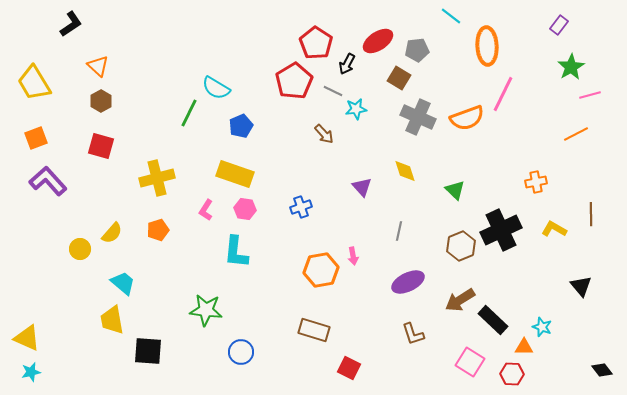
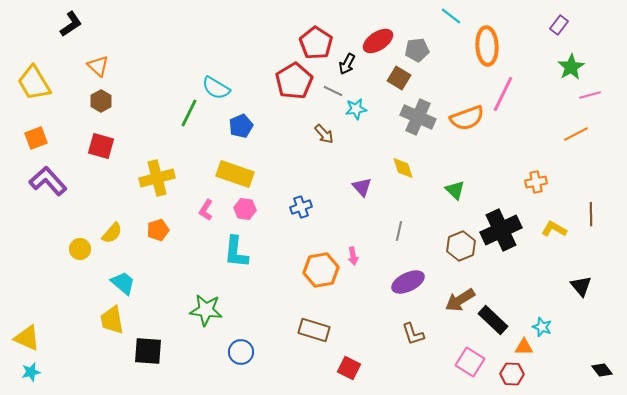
yellow diamond at (405, 171): moved 2 px left, 3 px up
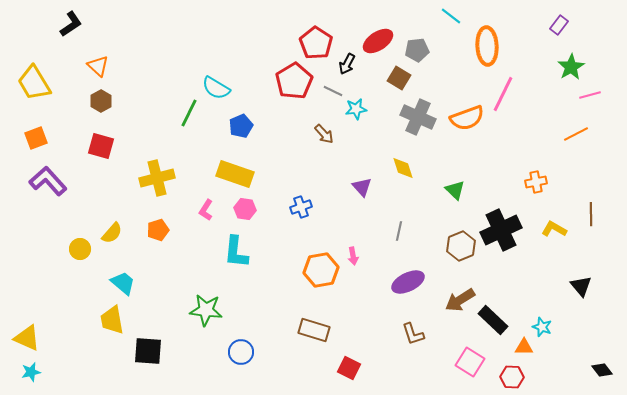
red hexagon at (512, 374): moved 3 px down
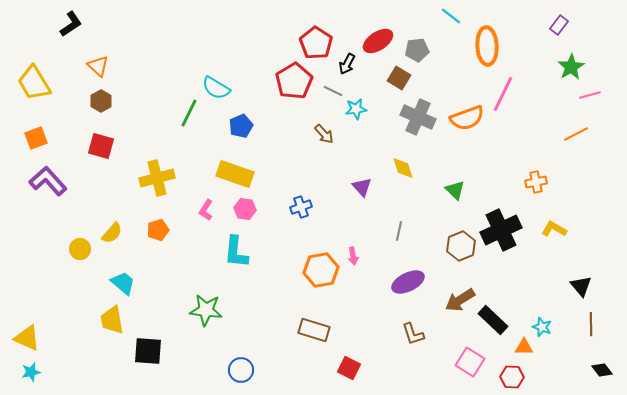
brown line at (591, 214): moved 110 px down
blue circle at (241, 352): moved 18 px down
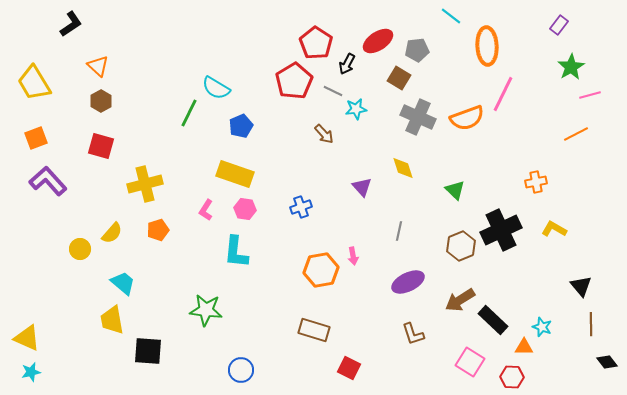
yellow cross at (157, 178): moved 12 px left, 6 px down
black diamond at (602, 370): moved 5 px right, 8 px up
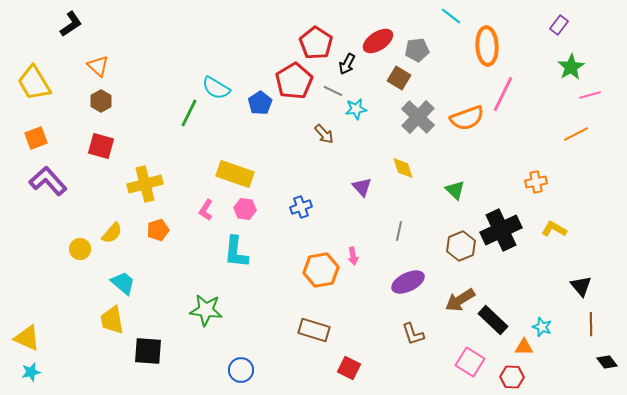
gray cross at (418, 117): rotated 20 degrees clockwise
blue pentagon at (241, 126): moved 19 px right, 23 px up; rotated 10 degrees counterclockwise
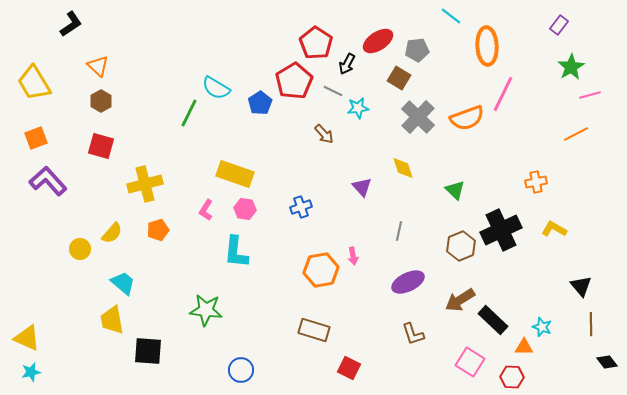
cyan star at (356, 109): moved 2 px right, 1 px up
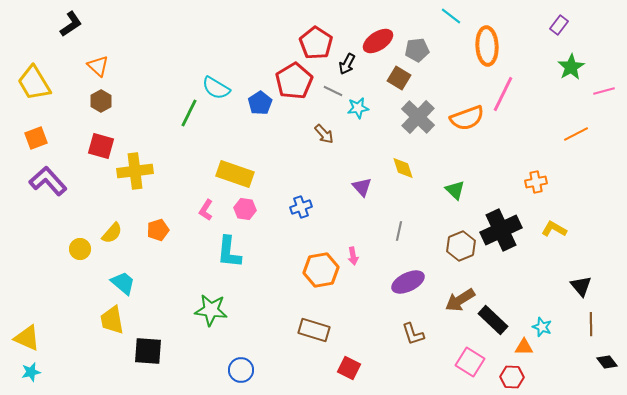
pink line at (590, 95): moved 14 px right, 4 px up
yellow cross at (145, 184): moved 10 px left, 13 px up; rotated 8 degrees clockwise
cyan L-shape at (236, 252): moved 7 px left
green star at (206, 310): moved 5 px right
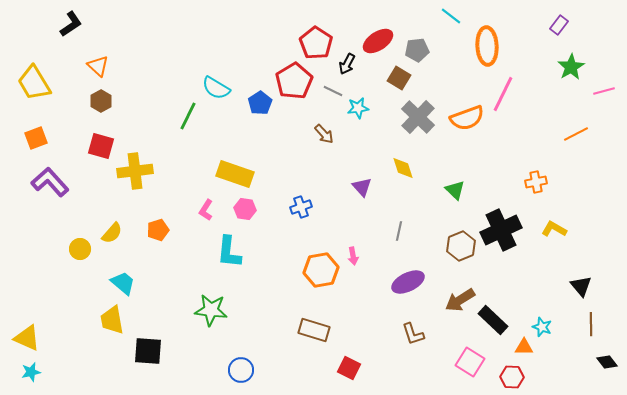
green line at (189, 113): moved 1 px left, 3 px down
purple L-shape at (48, 181): moved 2 px right, 1 px down
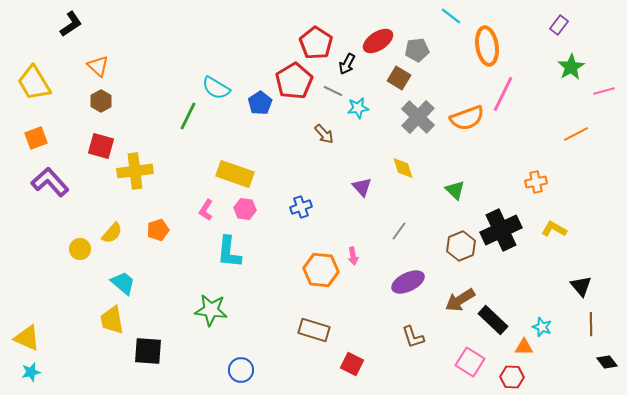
orange ellipse at (487, 46): rotated 6 degrees counterclockwise
gray line at (399, 231): rotated 24 degrees clockwise
orange hexagon at (321, 270): rotated 16 degrees clockwise
brown L-shape at (413, 334): moved 3 px down
red square at (349, 368): moved 3 px right, 4 px up
